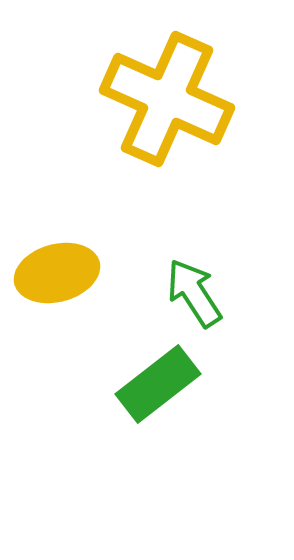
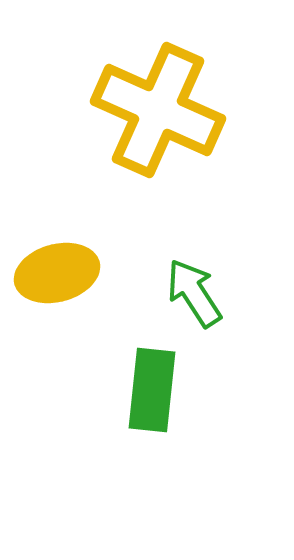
yellow cross: moved 9 px left, 11 px down
green rectangle: moved 6 px left, 6 px down; rotated 46 degrees counterclockwise
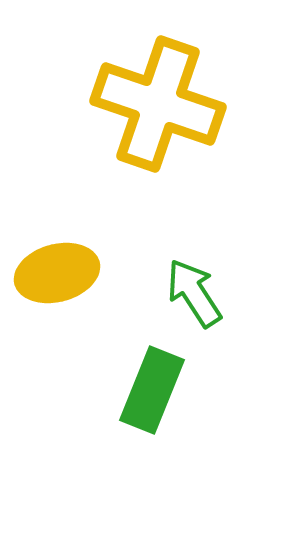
yellow cross: moved 6 px up; rotated 5 degrees counterclockwise
green rectangle: rotated 16 degrees clockwise
